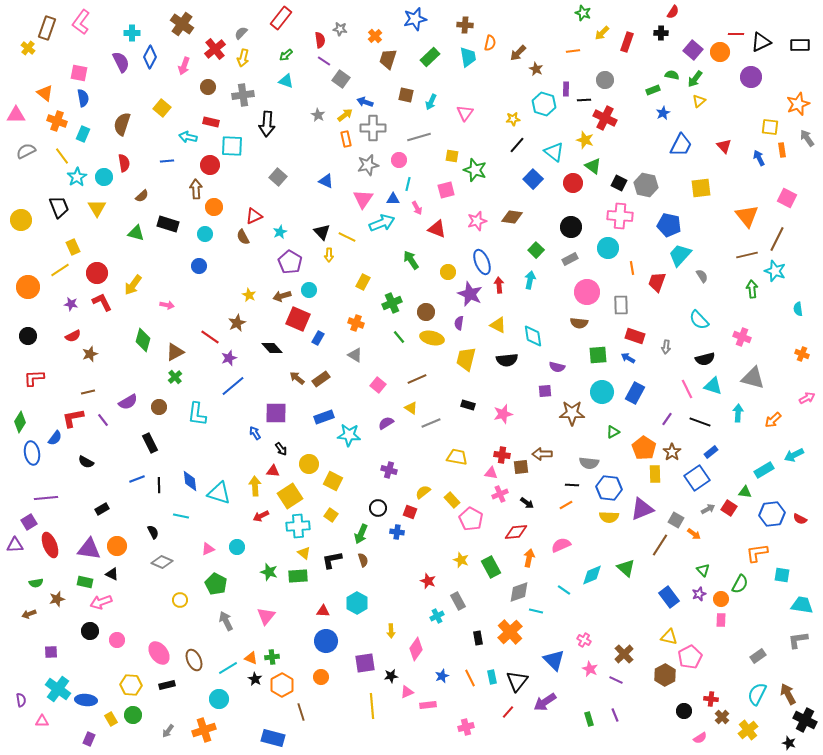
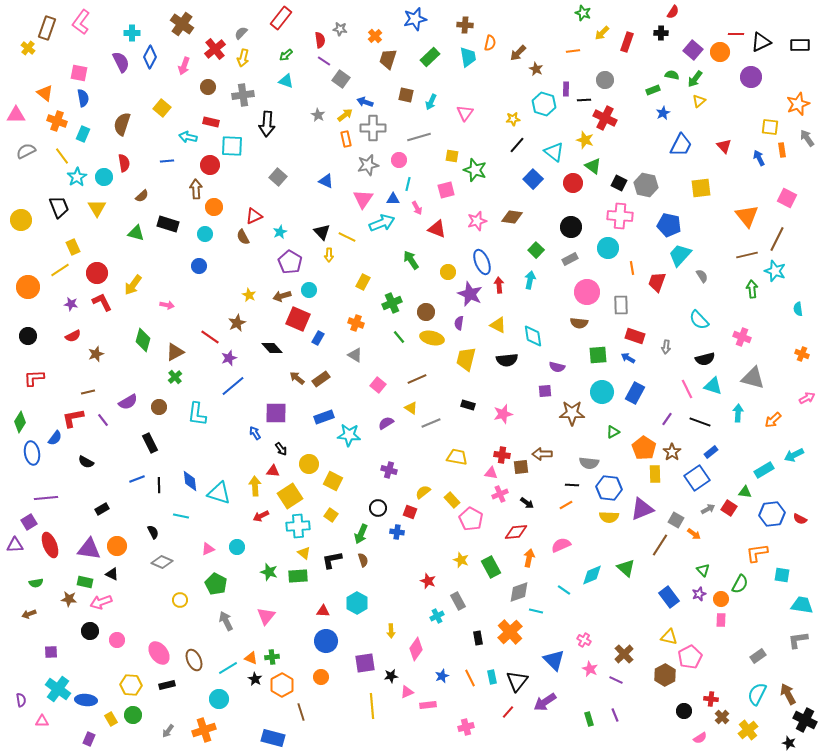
brown star at (90, 354): moved 6 px right
brown star at (57, 599): moved 12 px right; rotated 21 degrees clockwise
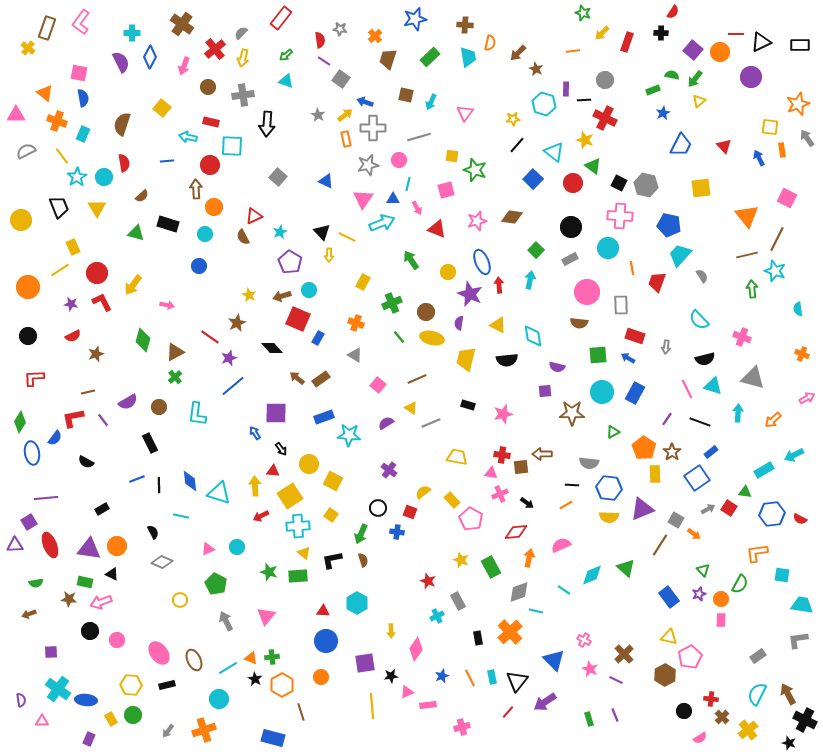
purple cross at (389, 470): rotated 21 degrees clockwise
pink cross at (466, 727): moved 4 px left
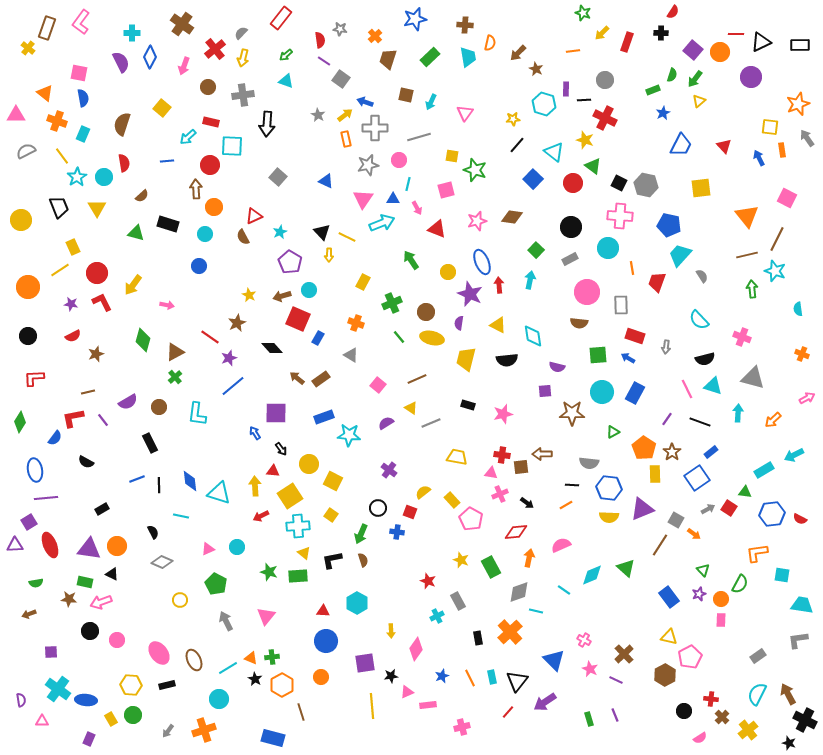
green semicircle at (672, 75): rotated 96 degrees clockwise
gray cross at (373, 128): moved 2 px right
cyan arrow at (188, 137): rotated 54 degrees counterclockwise
gray triangle at (355, 355): moved 4 px left
blue ellipse at (32, 453): moved 3 px right, 17 px down
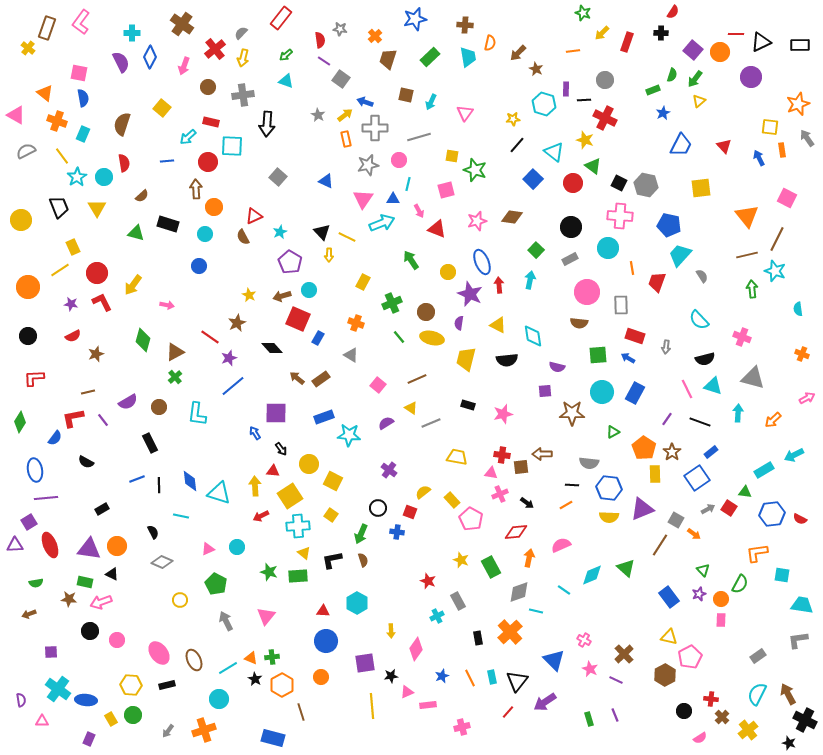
pink triangle at (16, 115): rotated 30 degrees clockwise
red circle at (210, 165): moved 2 px left, 3 px up
pink arrow at (417, 208): moved 2 px right, 3 px down
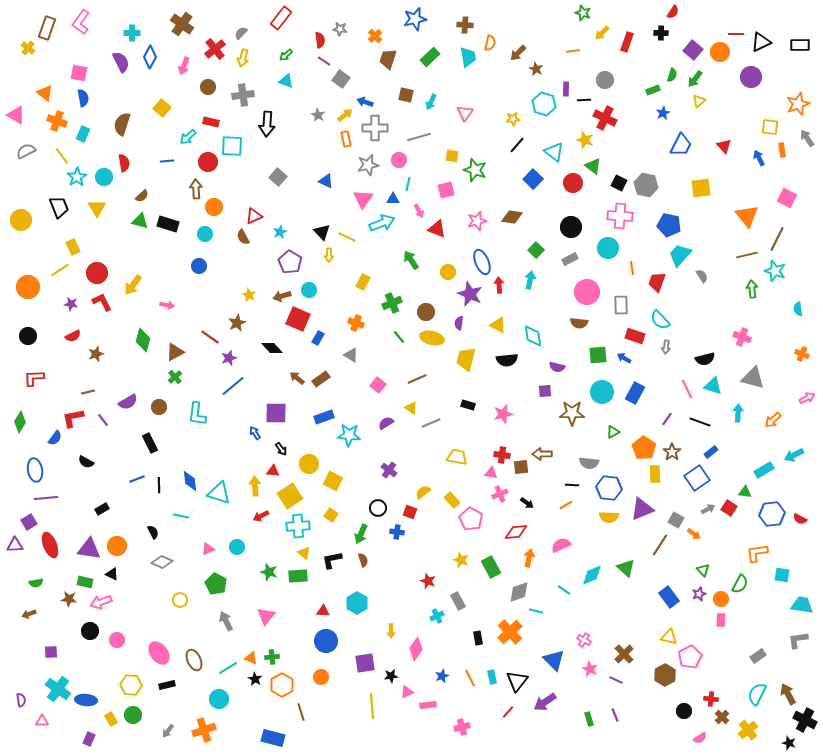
green triangle at (136, 233): moved 4 px right, 12 px up
cyan semicircle at (699, 320): moved 39 px left
blue arrow at (628, 358): moved 4 px left
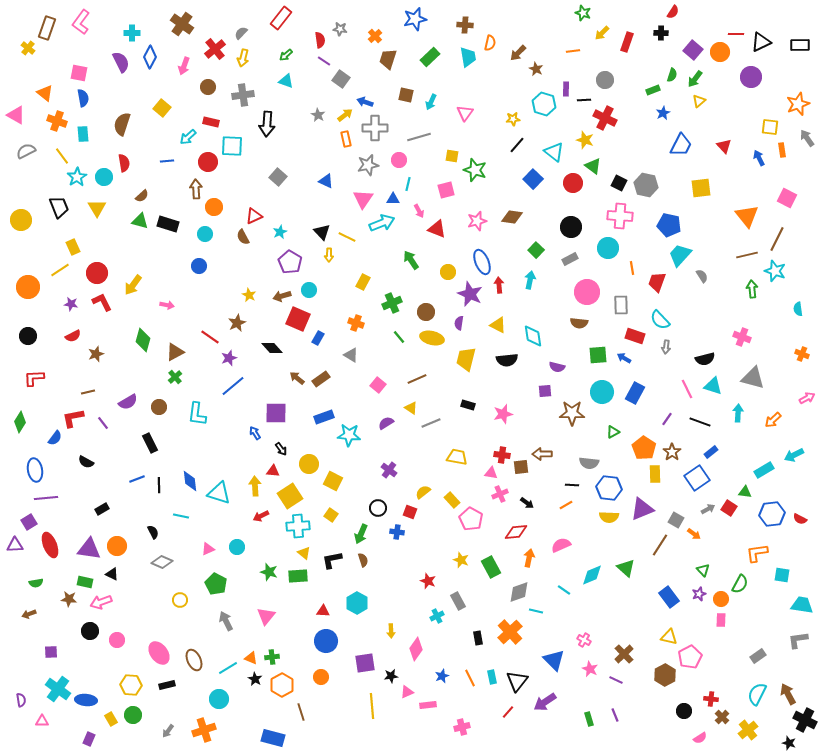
cyan rectangle at (83, 134): rotated 28 degrees counterclockwise
purple line at (103, 420): moved 3 px down
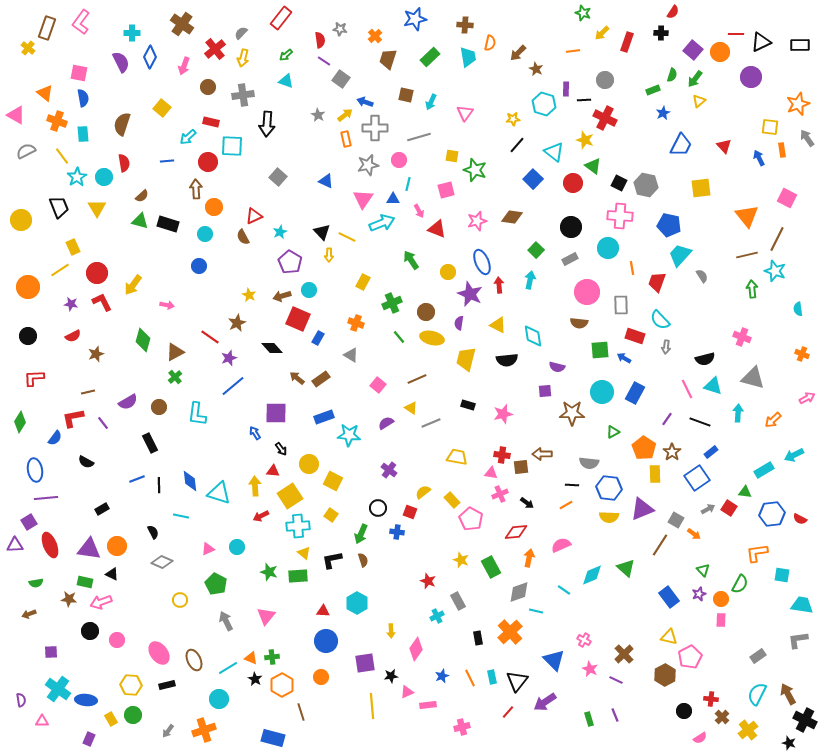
green square at (598, 355): moved 2 px right, 5 px up
